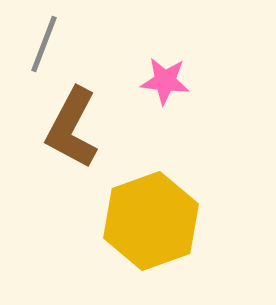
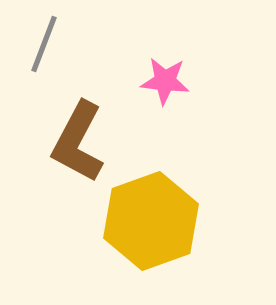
brown L-shape: moved 6 px right, 14 px down
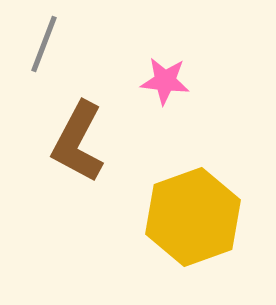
yellow hexagon: moved 42 px right, 4 px up
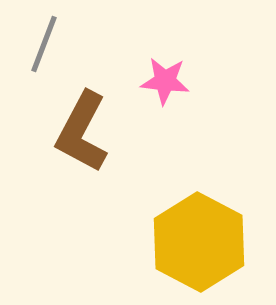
brown L-shape: moved 4 px right, 10 px up
yellow hexagon: moved 6 px right, 25 px down; rotated 12 degrees counterclockwise
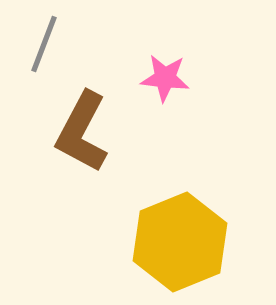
pink star: moved 3 px up
yellow hexagon: moved 19 px left; rotated 10 degrees clockwise
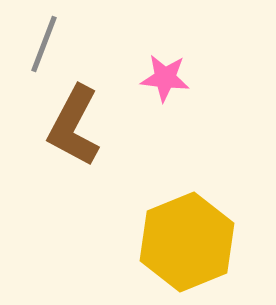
brown L-shape: moved 8 px left, 6 px up
yellow hexagon: moved 7 px right
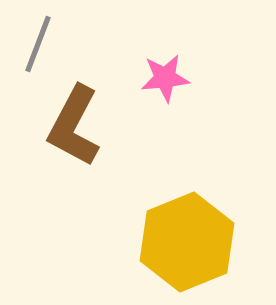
gray line: moved 6 px left
pink star: rotated 12 degrees counterclockwise
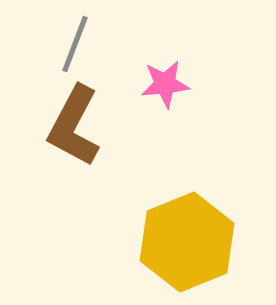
gray line: moved 37 px right
pink star: moved 6 px down
